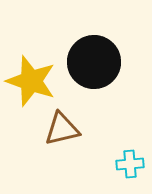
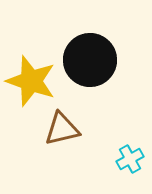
black circle: moved 4 px left, 2 px up
cyan cross: moved 5 px up; rotated 24 degrees counterclockwise
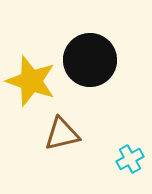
brown triangle: moved 5 px down
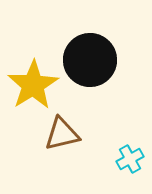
yellow star: moved 2 px right, 4 px down; rotated 21 degrees clockwise
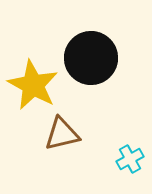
black circle: moved 1 px right, 2 px up
yellow star: rotated 12 degrees counterclockwise
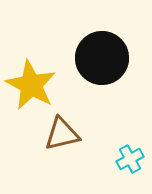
black circle: moved 11 px right
yellow star: moved 2 px left
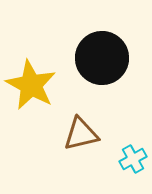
brown triangle: moved 19 px right
cyan cross: moved 3 px right
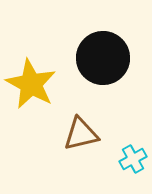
black circle: moved 1 px right
yellow star: moved 1 px up
